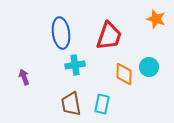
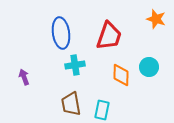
orange diamond: moved 3 px left, 1 px down
cyan rectangle: moved 6 px down
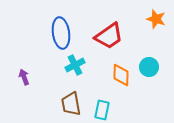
red trapezoid: rotated 36 degrees clockwise
cyan cross: rotated 18 degrees counterclockwise
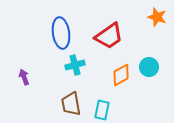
orange star: moved 1 px right, 2 px up
cyan cross: rotated 12 degrees clockwise
orange diamond: rotated 60 degrees clockwise
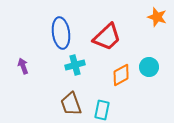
red trapezoid: moved 2 px left, 1 px down; rotated 8 degrees counterclockwise
purple arrow: moved 1 px left, 11 px up
brown trapezoid: rotated 10 degrees counterclockwise
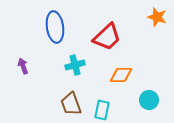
blue ellipse: moved 6 px left, 6 px up
cyan circle: moved 33 px down
orange diamond: rotated 30 degrees clockwise
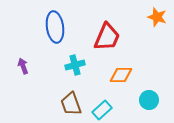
red trapezoid: rotated 24 degrees counterclockwise
cyan rectangle: rotated 36 degrees clockwise
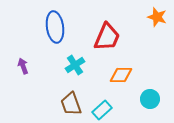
cyan cross: rotated 18 degrees counterclockwise
cyan circle: moved 1 px right, 1 px up
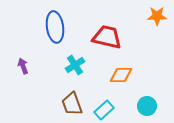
orange star: moved 1 px up; rotated 18 degrees counterclockwise
red trapezoid: rotated 100 degrees counterclockwise
cyan circle: moved 3 px left, 7 px down
brown trapezoid: moved 1 px right
cyan rectangle: moved 2 px right
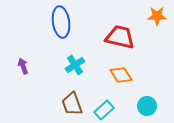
blue ellipse: moved 6 px right, 5 px up
red trapezoid: moved 13 px right
orange diamond: rotated 55 degrees clockwise
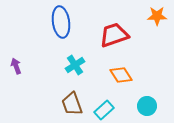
red trapezoid: moved 6 px left, 2 px up; rotated 32 degrees counterclockwise
purple arrow: moved 7 px left
